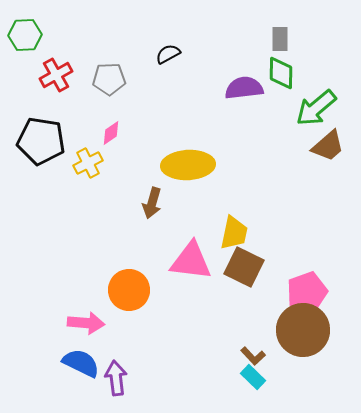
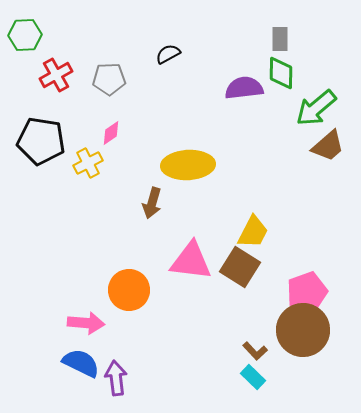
yellow trapezoid: moved 19 px right, 1 px up; rotated 15 degrees clockwise
brown square: moved 4 px left; rotated 6 degrees clockwise
brown L-shape: moved 2 px right, 5 px up
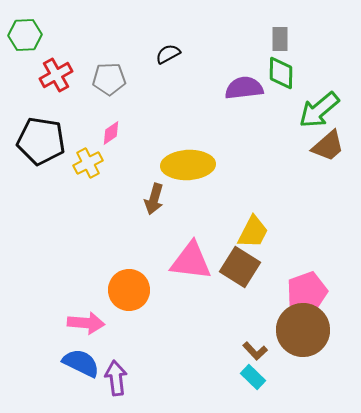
green arrow: moved 3 px right, 2 px down
brown arrow: moved 2 px right, 4 px up
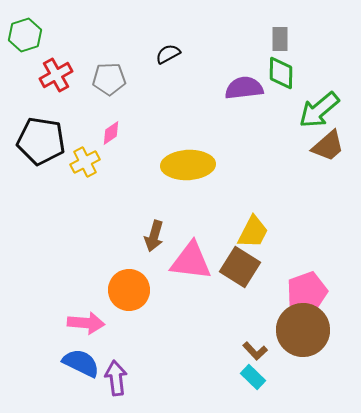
green hexagon: rotated 16 degrees counterclockwise
yellow cross: moved 3 px left, 1 px up
brown arrow: moved 37 px down
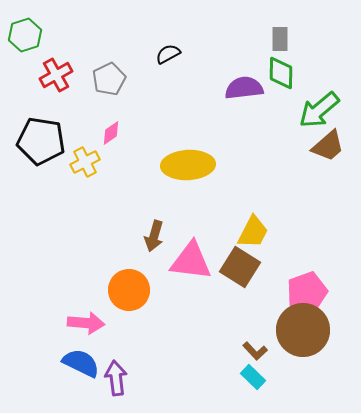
gray pentagon: rotated 24 degrees counterclockwise
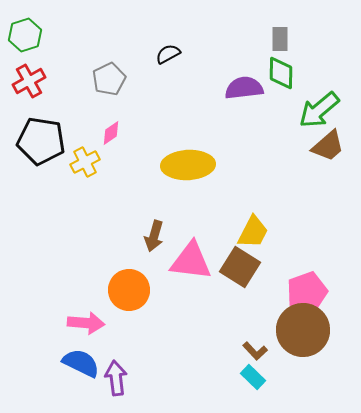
red cross: moved 27 px left, 6 px down
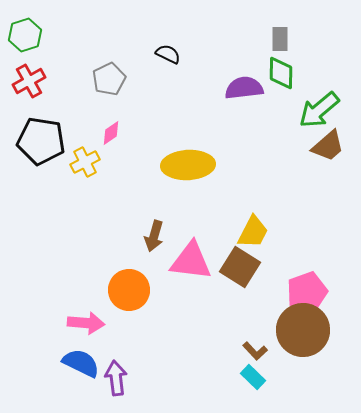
black semicircle: rotated 55 degrees clockwise
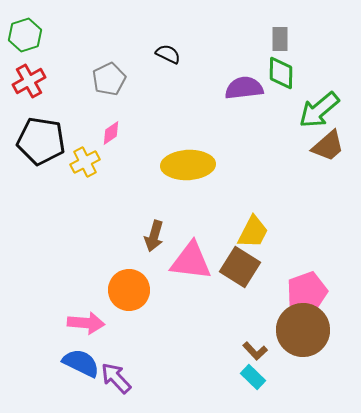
purple arrow: rotated 36 degrees counterclockwise
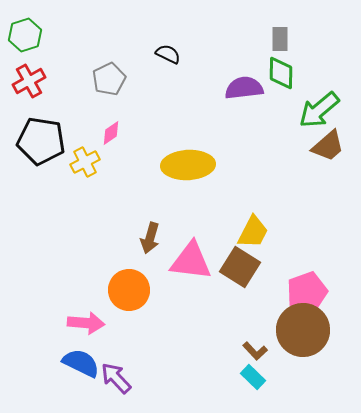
brown arrow: moved 4 px left, 2 px down
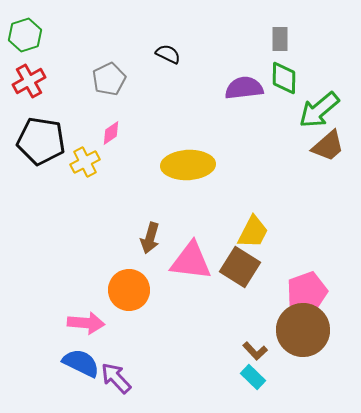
green diamond: moved 3 px right, 5 px down
